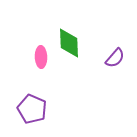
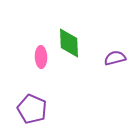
purple semicircle: rotated 145 degrees counterclockwise
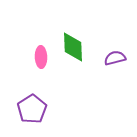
green diamond: moved 4 px right, 4 px down
purple pentagon: rotated 16 degrees clockwise
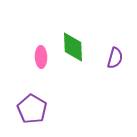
purple semicircle: rotated 120 degrees clockwise
purple pentagon: rotated 8 degrees counterclockwise
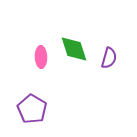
green diamond: moved 1 px right, 2 px down; rotated 16 degrees counterclockwise
purple semicircle: moved 6 px left
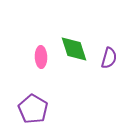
purple pentagon: moved 1 px right
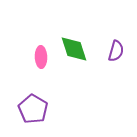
purple semicircle: moved 7 px right, 7 px up
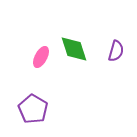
pink ellipse: rotated 30 degrees clockwise
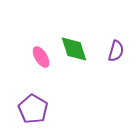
pink ellipse: rotated 60 degrees counterclockwise
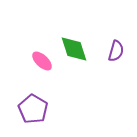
pink ellipse: moved 1 px right, 4 px down; rotated 15 degrees counterclockwise
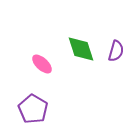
green diamond: moved 7 px right
pink ellipse: moved 3 px down
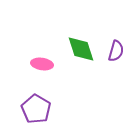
pink ellipse: rotated 35 degrees counterclockwise
purple pentagon: moved 3 px right
